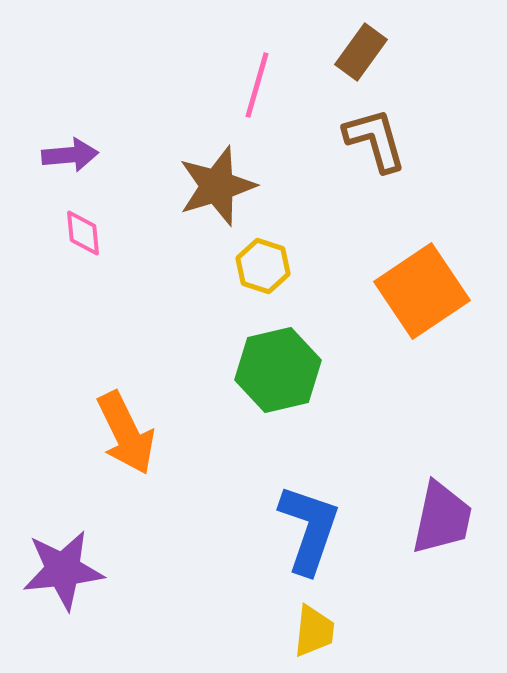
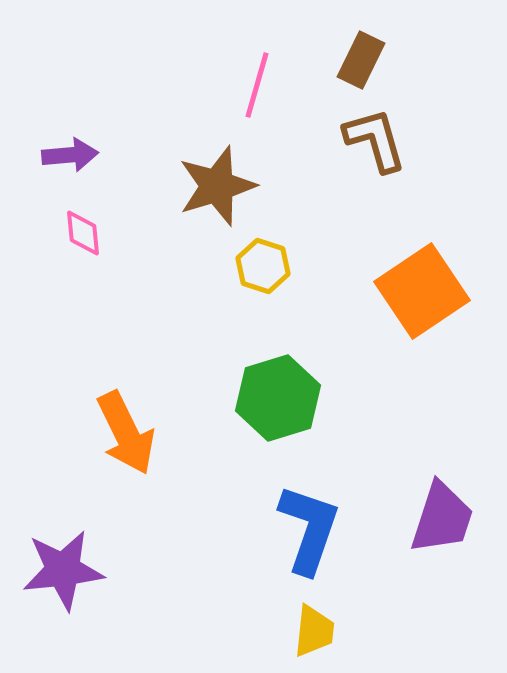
brown rectangle: moved 8 px down; rotated 10 degrees counterclockwise
green hexagon: moved 28 px down; rotated 4 degrees counterclockwise
purple trapezoid: rotated 6 degrees clockwise
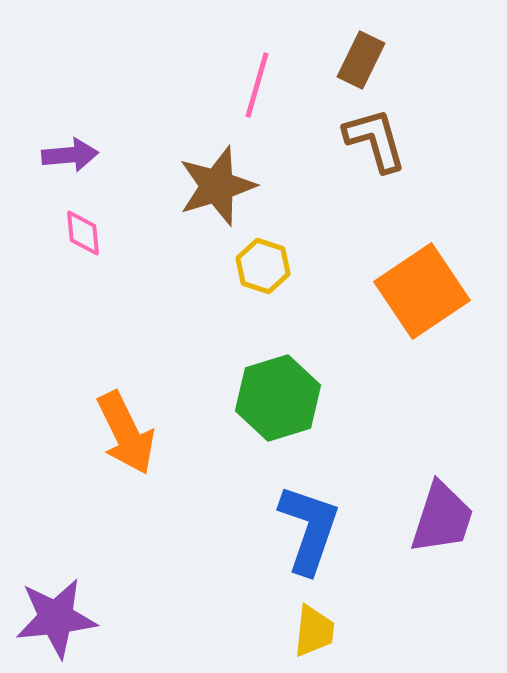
purple star: moved 7 px left, 48 px down
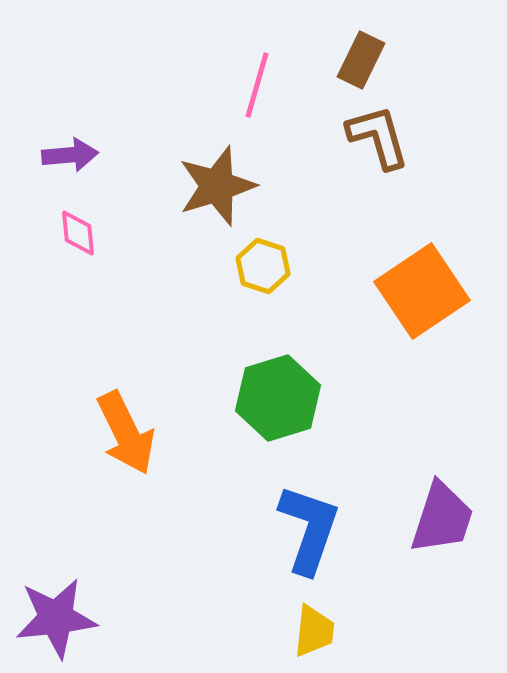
brown L-shape: moved 3 px right, 3 px up
pink diamond: moved 5 px left
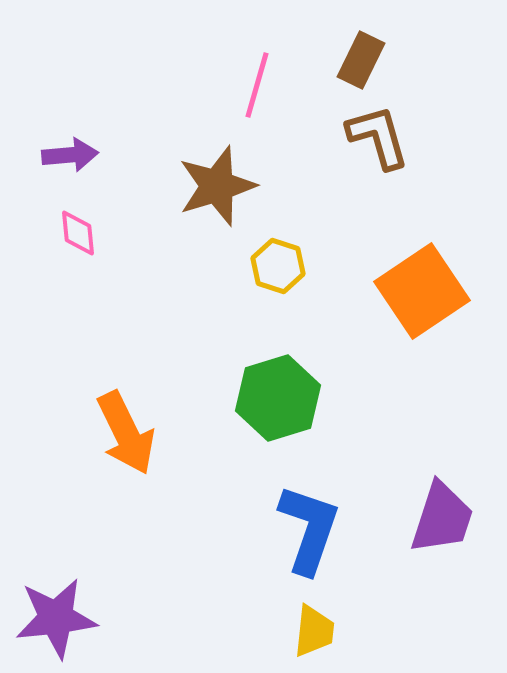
yellow hexagon: moved 15 px right
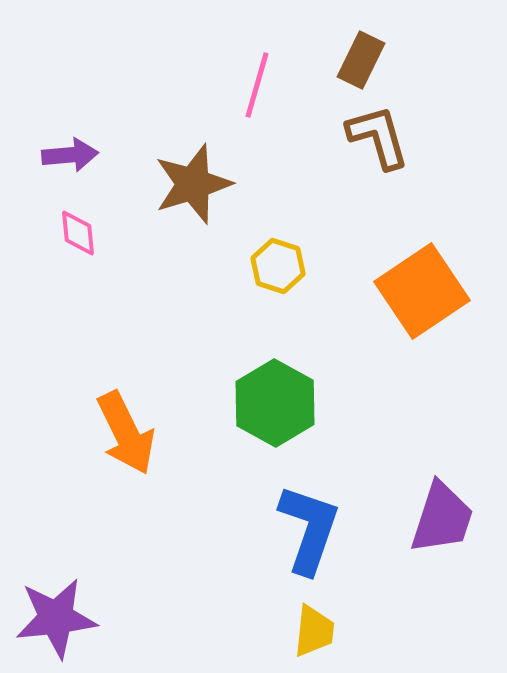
brown star: moved 24 px left, 2 px up
green hexagon: moved 3 px left, 5 px down; rotated 14 degrees counterclockwise
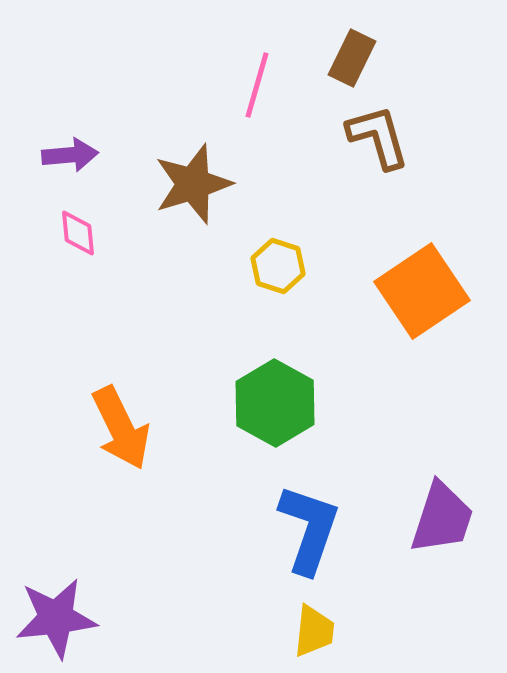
brown rectangle: moved 9 px left, 2 px up
orange arrow: moved 5 px left, 5 px up
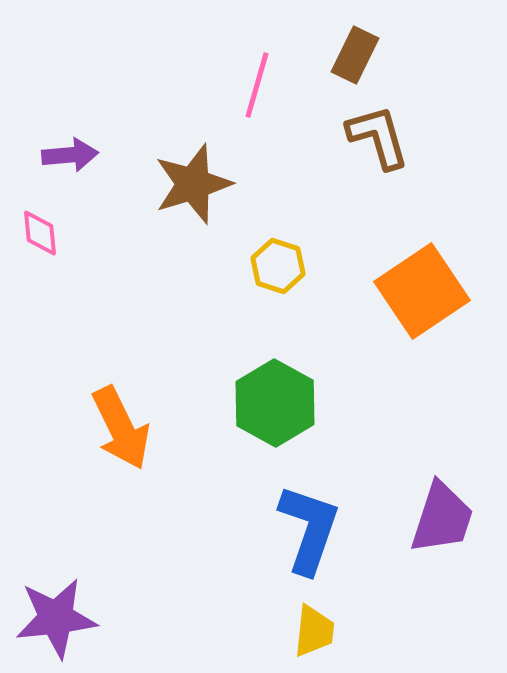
brown rectangle: moved 3 px right, 3 px up
pink diamond: moved 38 px left
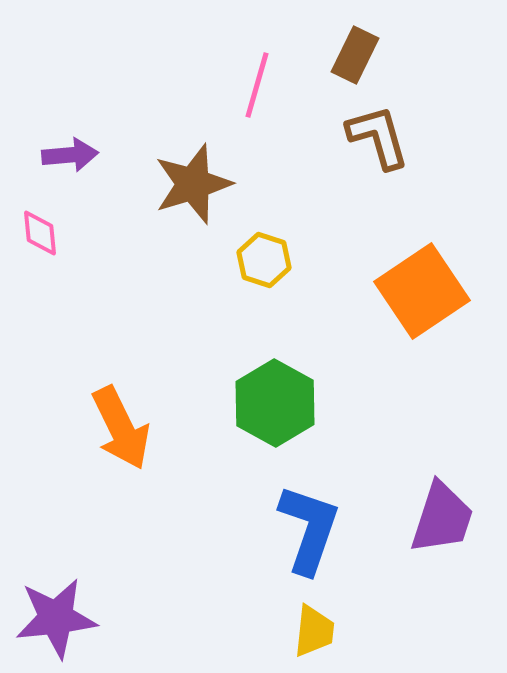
yellow hexagon: moved 14 px left, 6 px up
